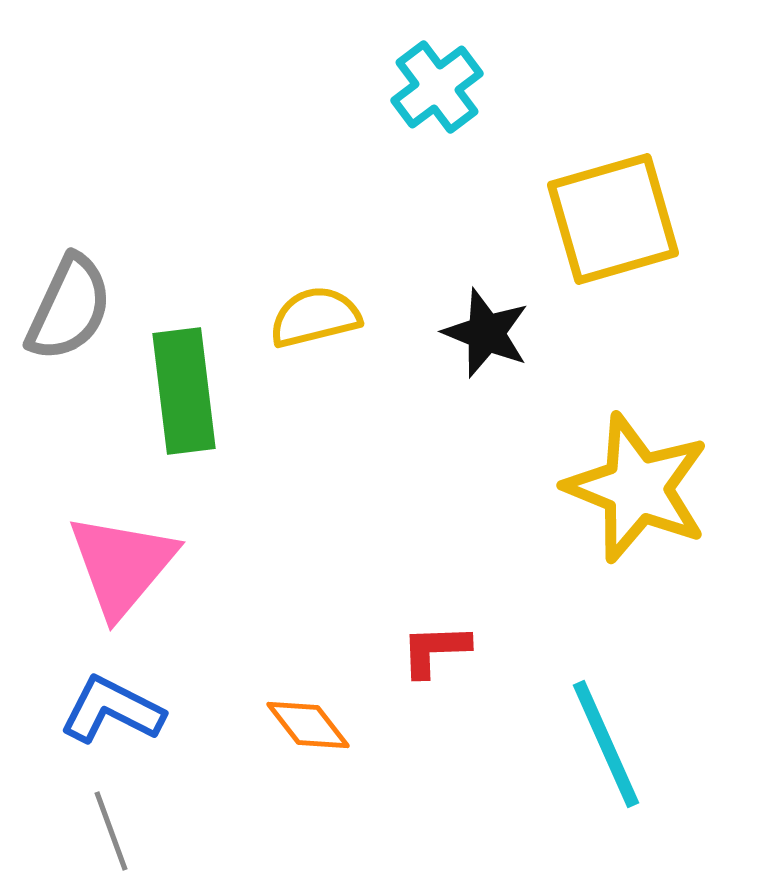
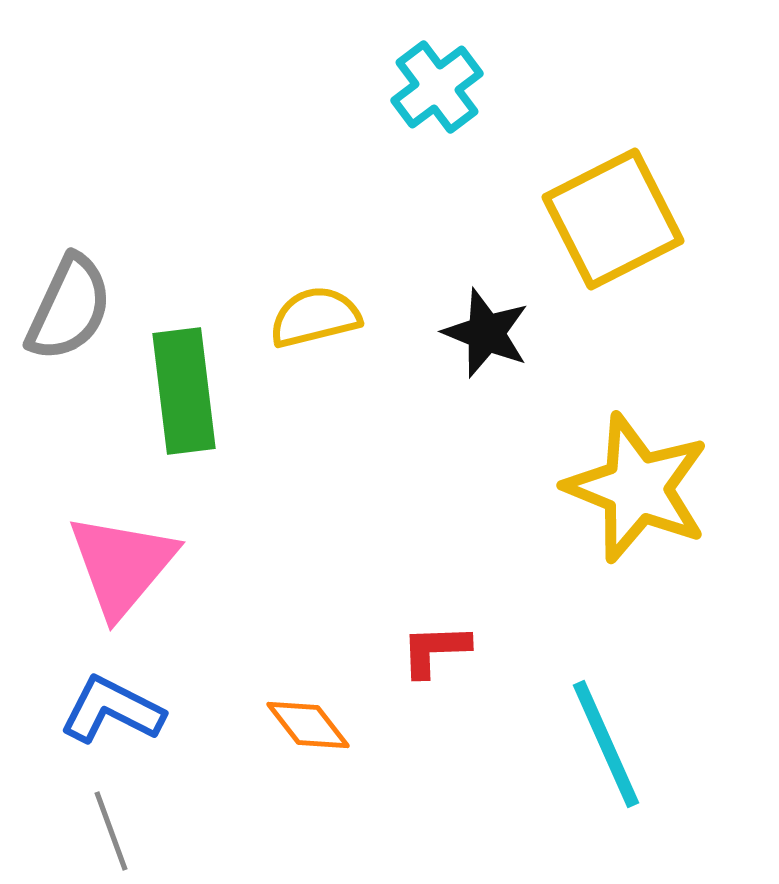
yellow square: rotated 11 degrees counterclockwise
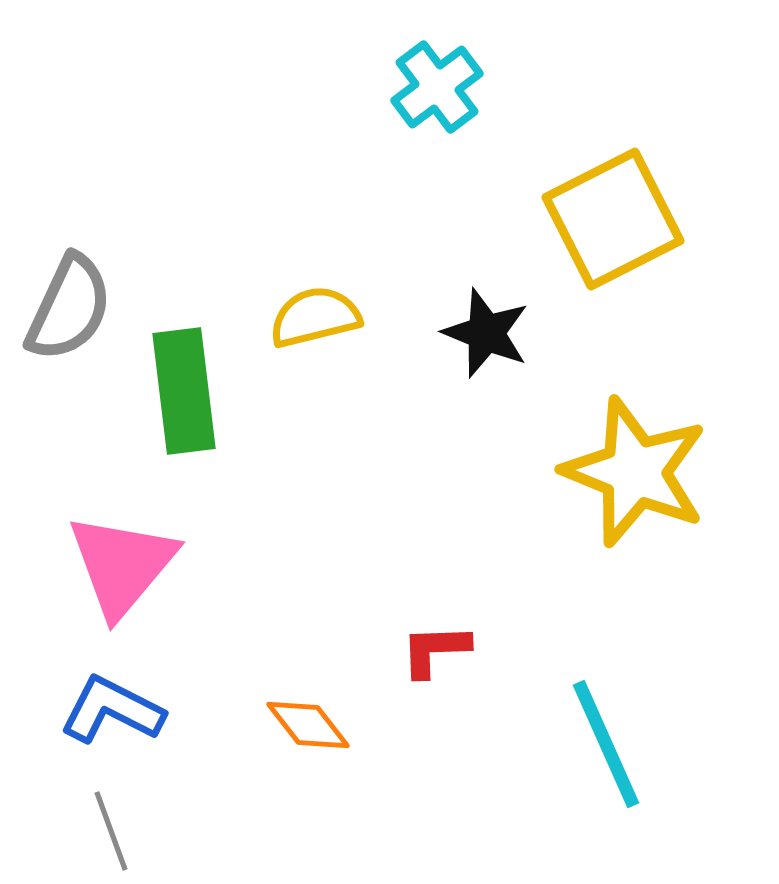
yellow star: moved 2 px left, 16 px up
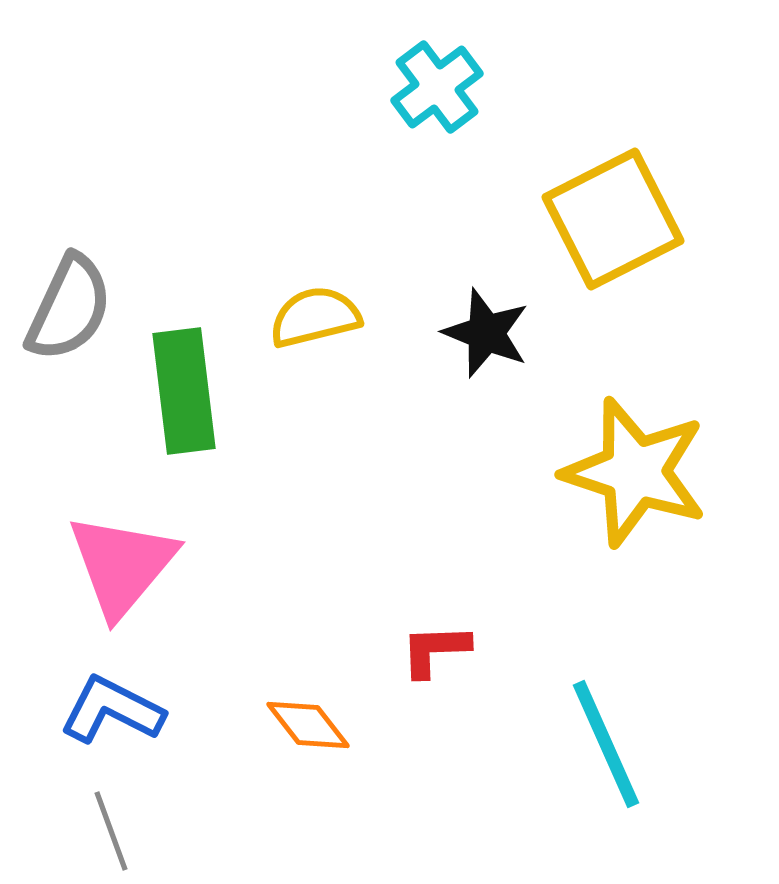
yellow star: rotated 4 degrees counterclockwise
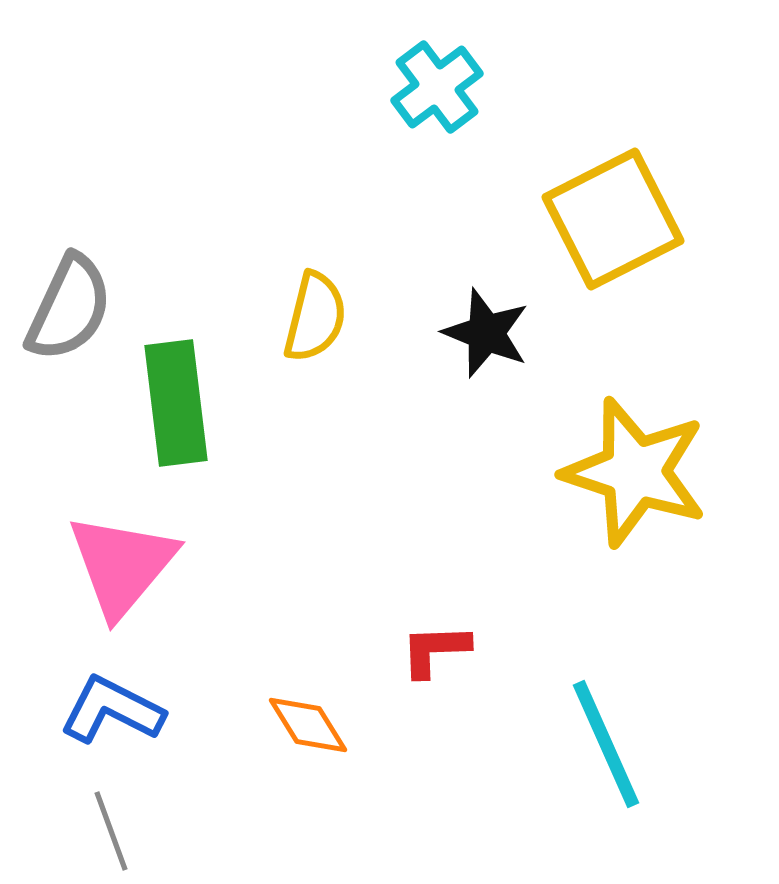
yellow semicircle: rotated 118 degrees clockwise
green rectangle: moved 8 px left, 12 px down
orange diamond: rotated 6 degrees clockwise
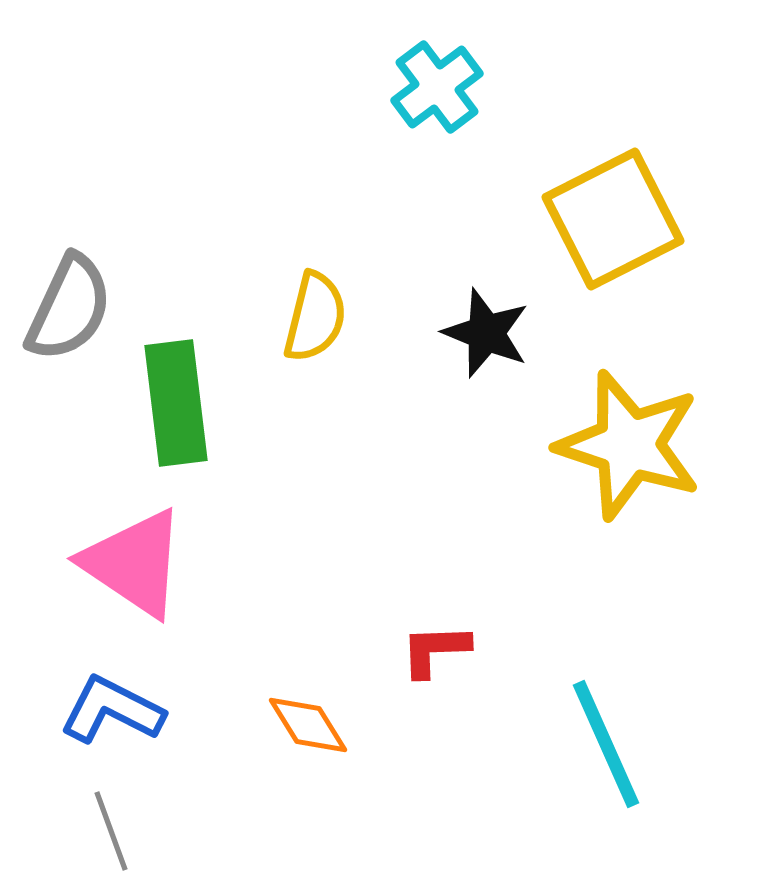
yellow star: moved 6 px left, 27 px up
pink triangle: moved 12 px right, 2 px up; rotated 36 degrees counterclockwise
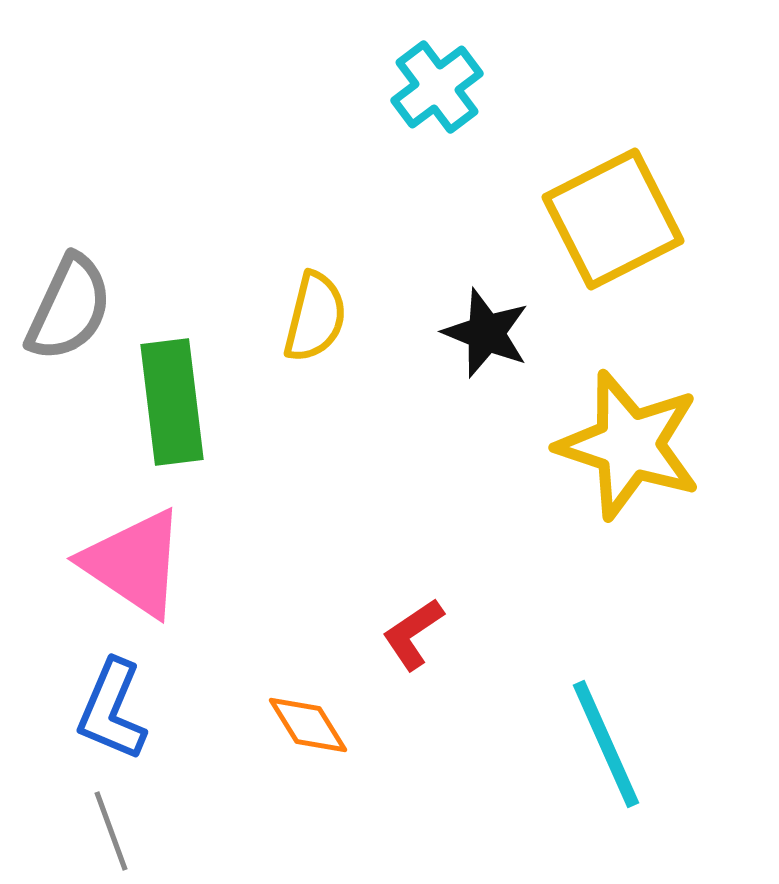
green rectangle: moved 4 px left, 1 px up
red L-shape: moved 22 px left, 16 px up; rotated 32 degrees counterclockwise
blue L-shape: rotated 94 degrees counterclockwise
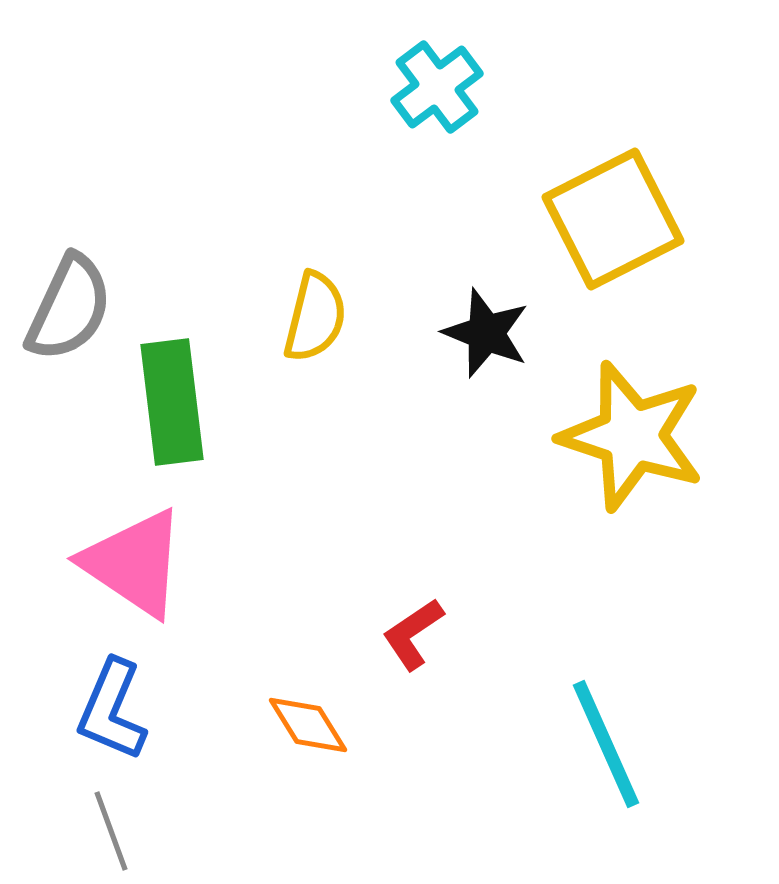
yellow star: moved 3 px right, 9 px up
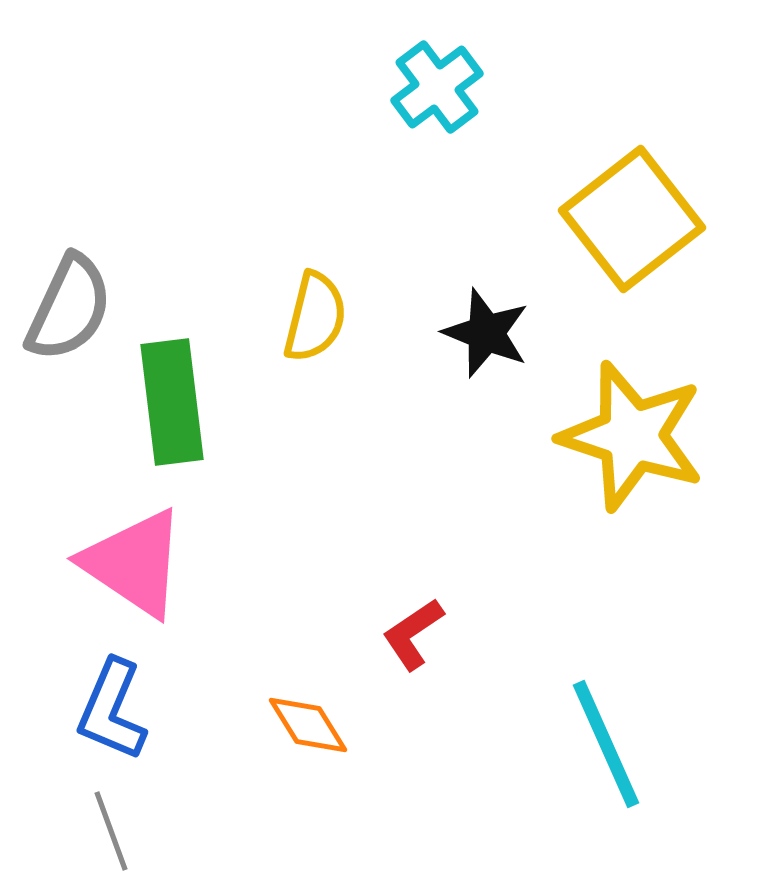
yellow square: moved 19 px right; rotated 11 degrees counterclockwise
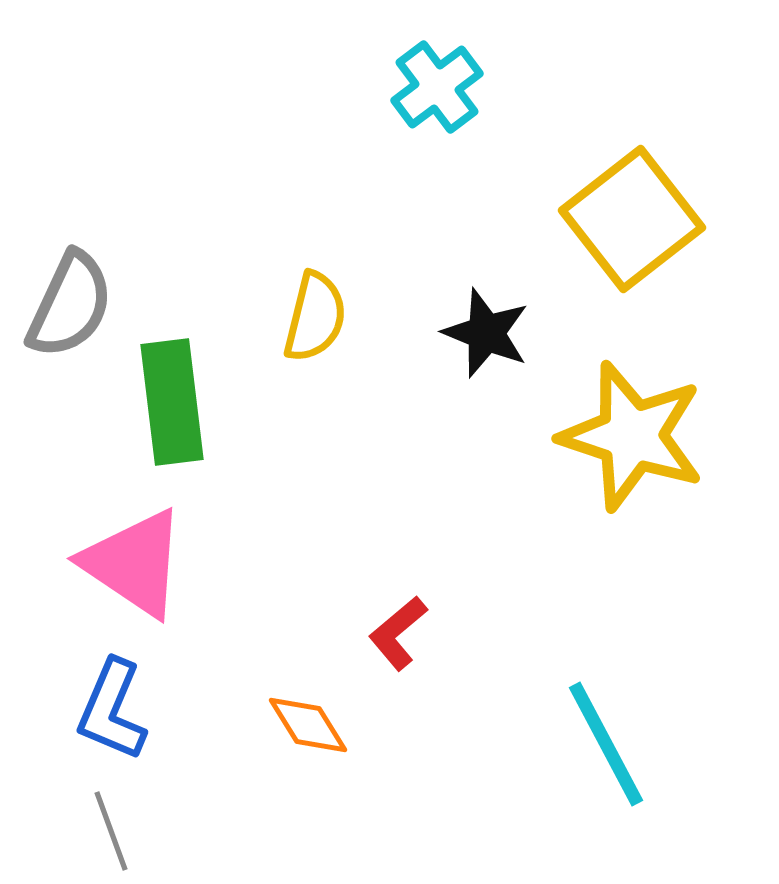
gray semicircle: moved 1 px right, 3 px up
red L-shape: moved 15 px left, 1 px up; rotated 6 degrees counterclockwise
cyan line: rotated 4 degrees counterclockwise
